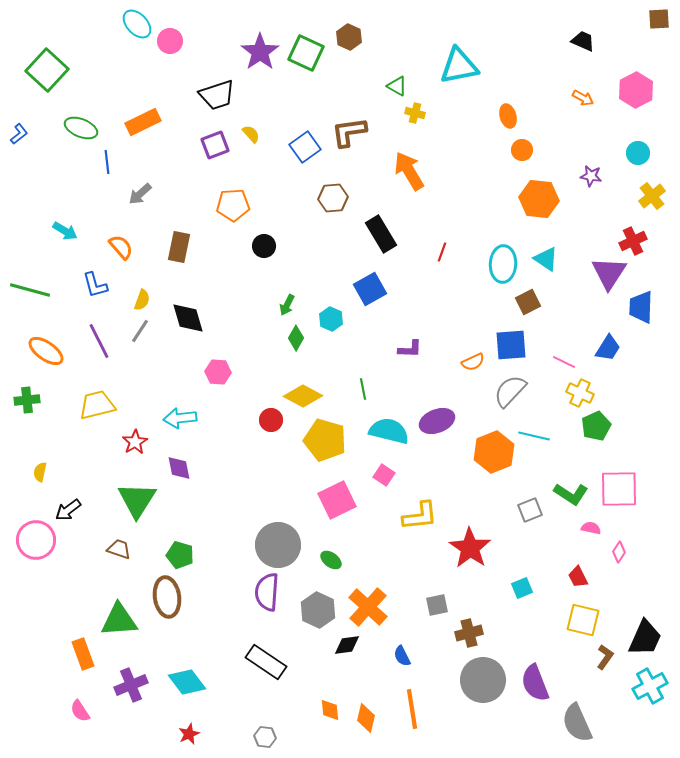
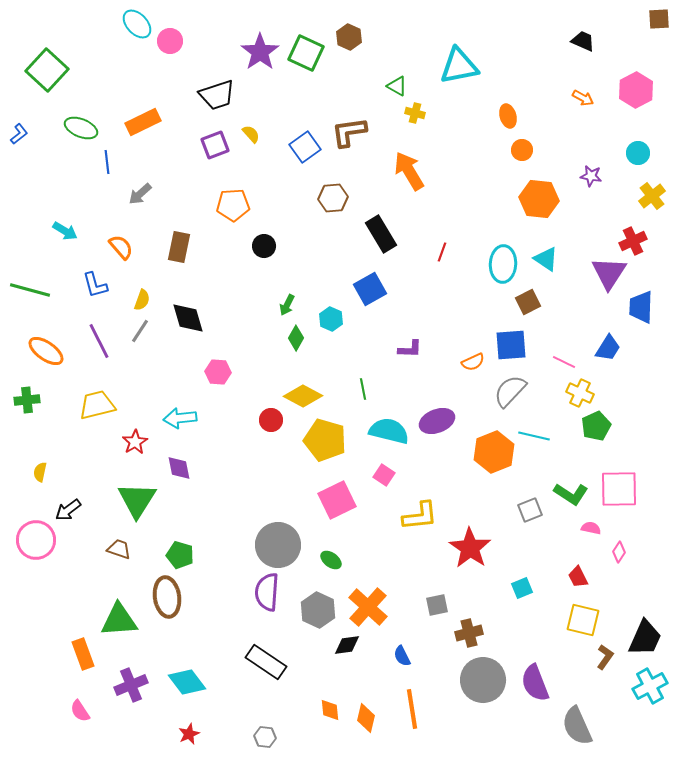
gray semicircle at (577, 723): moved 3 px down
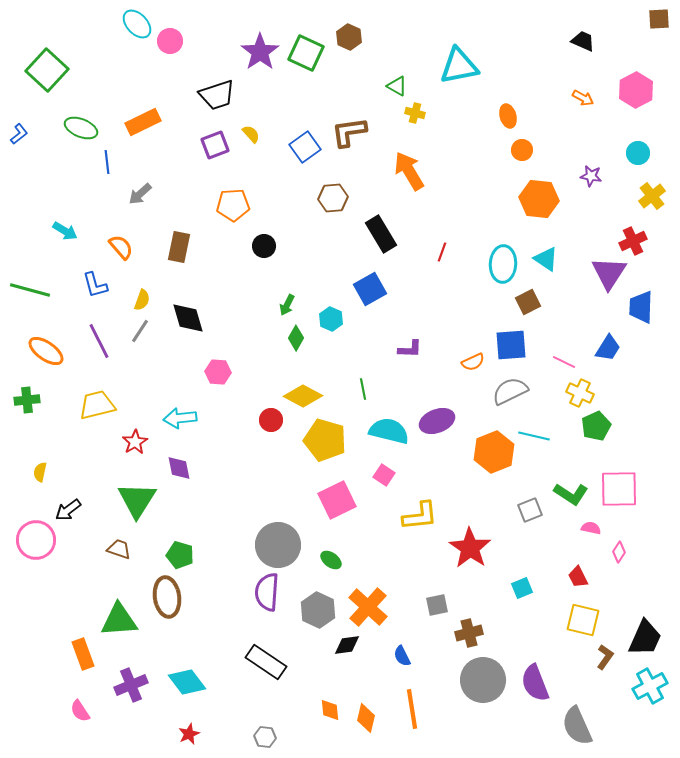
gray semicircle at (510, 391): rotated 21 degrees clockwise
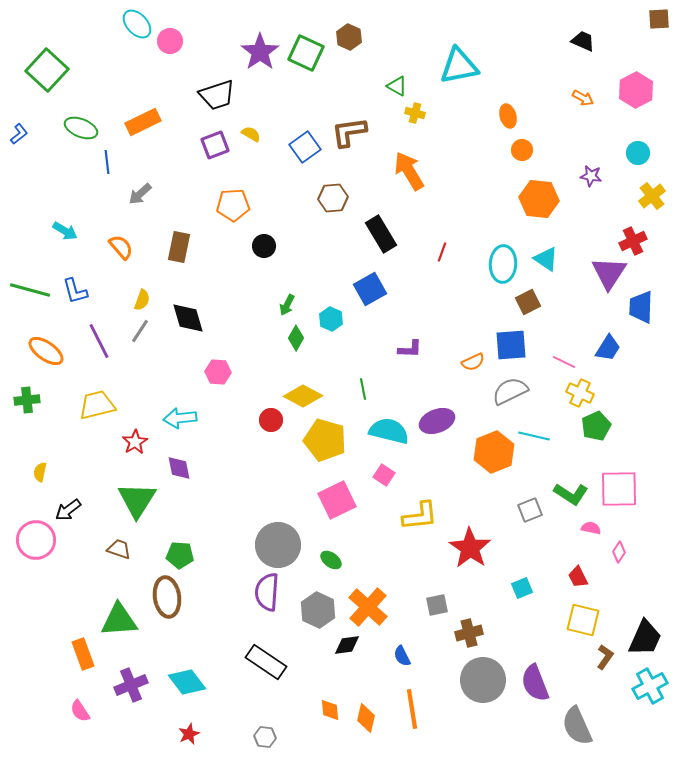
yellow semicircle at (251, 134): rotated 18 degrees counterclockwise
blue L-shape at (95, 285): moved 20 px left, 6 px down
green pentagon at (180, 555): rotated 12 degrees counterclockwise
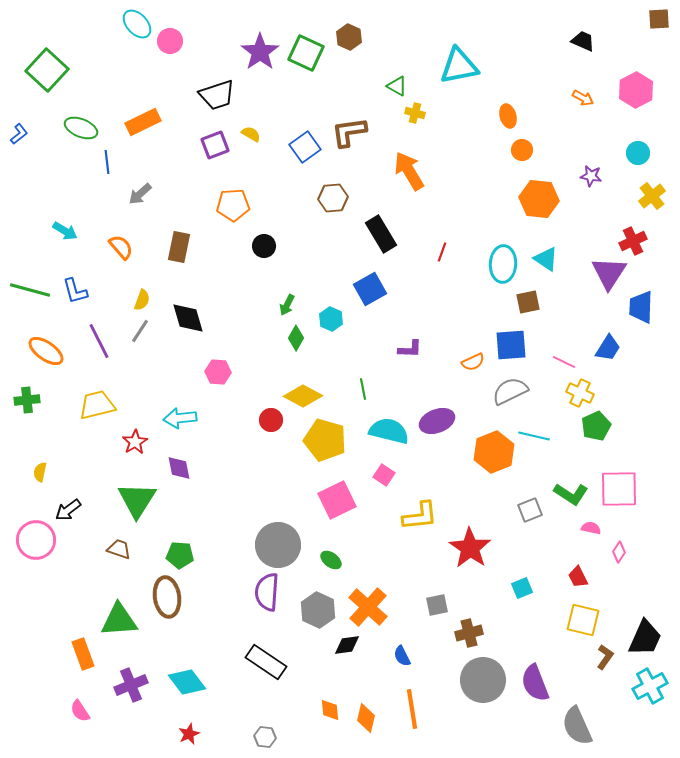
brown square at (528, 302): rotated 15 degrees clockwise
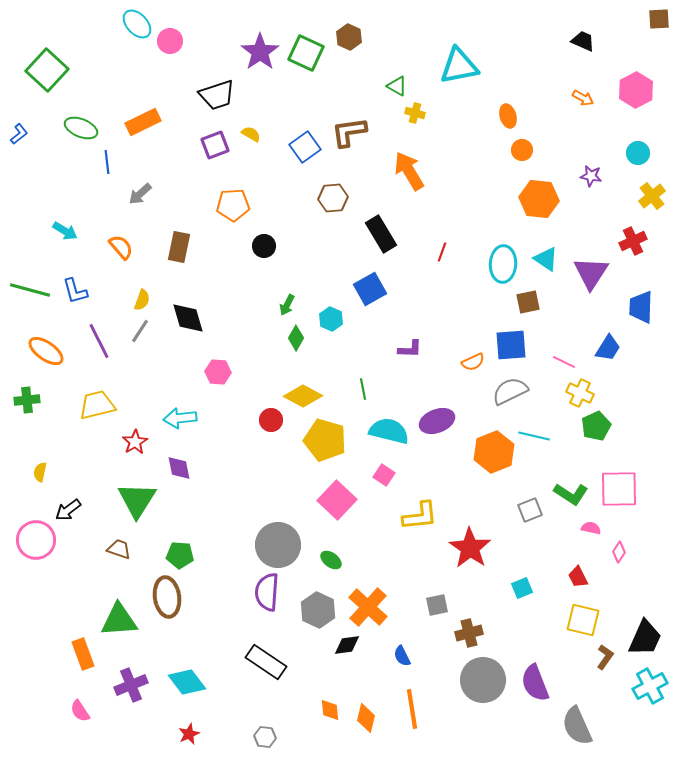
purple triangle at (609, 273): moved 18 px left
pink square at (337, 500): rotated 21 degrees counterclockwise
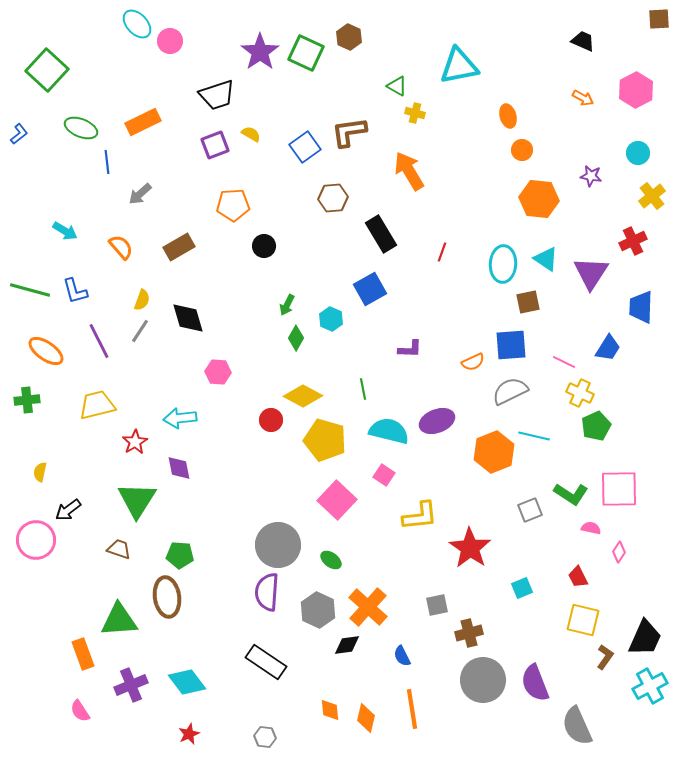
brown rectangle at (179, 247): rotated 48 degrees clockwise
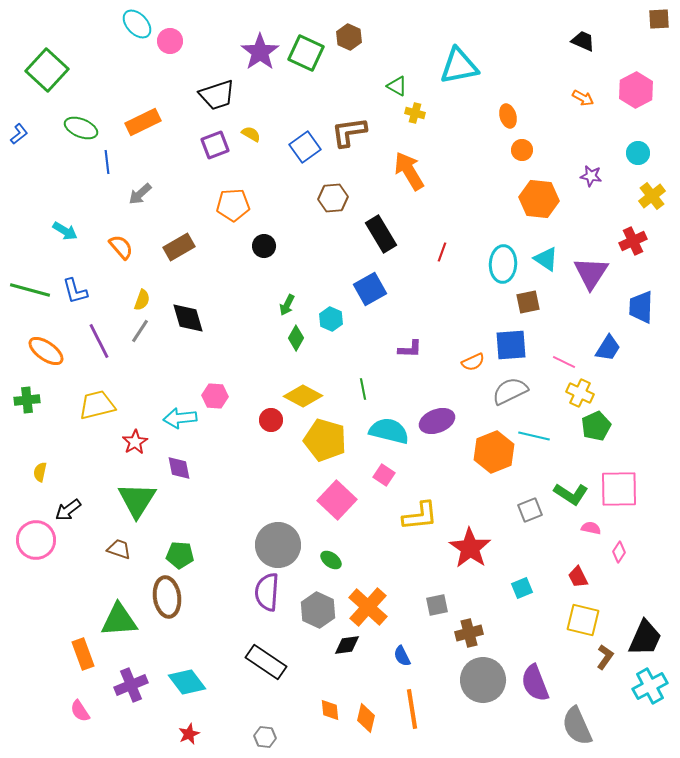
pink hexagon at (218, 372): moved 3 px left, 24 px down
